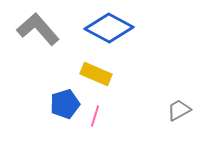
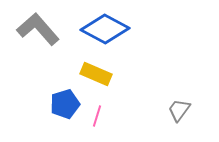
blue diamond: moved 4 px left, 1 px down
gray trapezoid: rotated 25 degrees counterclockwise
pink line: moved 2 px right
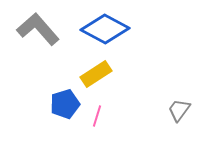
yellow rectangle: rotated 56 degrees counterclockwise
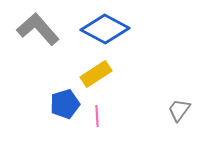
pink line: rotated 20 degrees counterclockwise
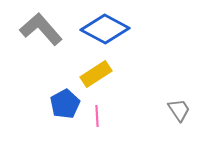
gray L-shape: moved 3 px right
blue pentagon: rotated 12 degrees counterclockwise
gray trapezoid: rotated 110 degrees clockwise
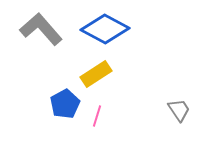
pink line: rotated 20 degrees clockwise
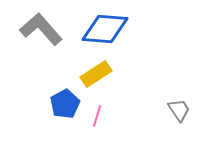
blue diamond: rotated 24 degrees counterclockwise
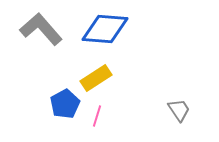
yellow rectangle: moved 4 px down
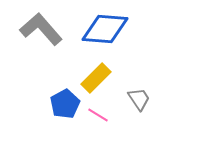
yellow rectangle: rotated 12 degrees counterclockwise
gray trapezoid: moved 40 px left, 11 px up
pink line: moved 1 px right, 1 px up; rotated 75 degrees counterclockwise
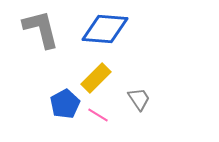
gray L-shape: rotated 27 degrees clockwise
